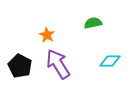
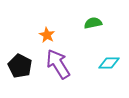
cyan diamond: moved 1 px left, 2 px down
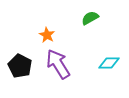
green semicircle: moved 3 px left, 5 px up; rotated 18 degrees counterclockwise
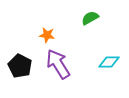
orange star: rotated 21 degrees counterclockwise
cyan diamond: moved 1 px up
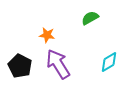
cyan diamond: rotated 30 degrees counterclockwise
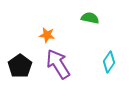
green semicircle: rotated 42 degrees clockwise
cyan diamond: rotated 25 degrees counterclockwise
black pentagon: rotated 10 degrees clockwise
